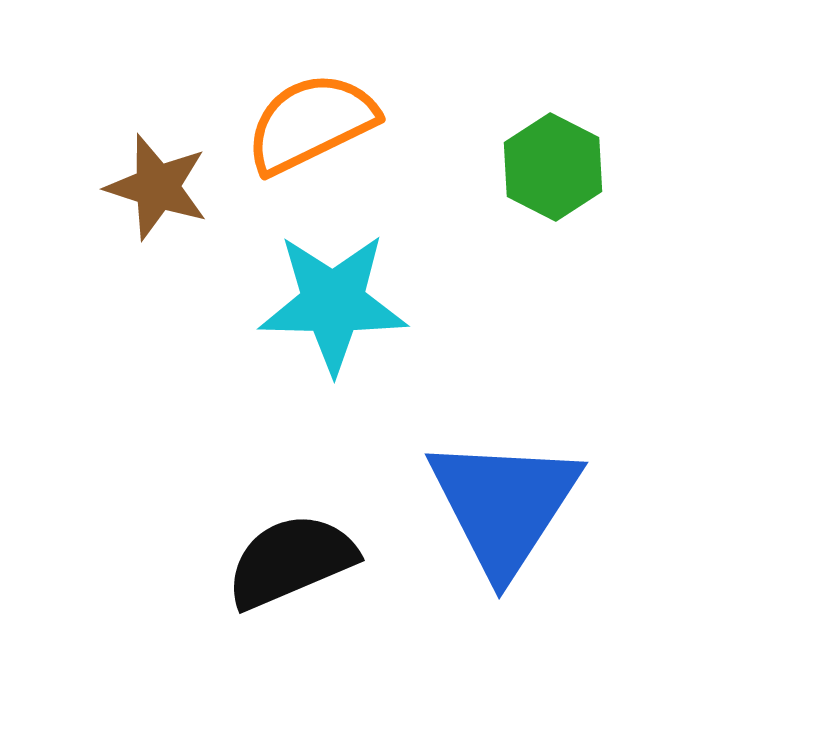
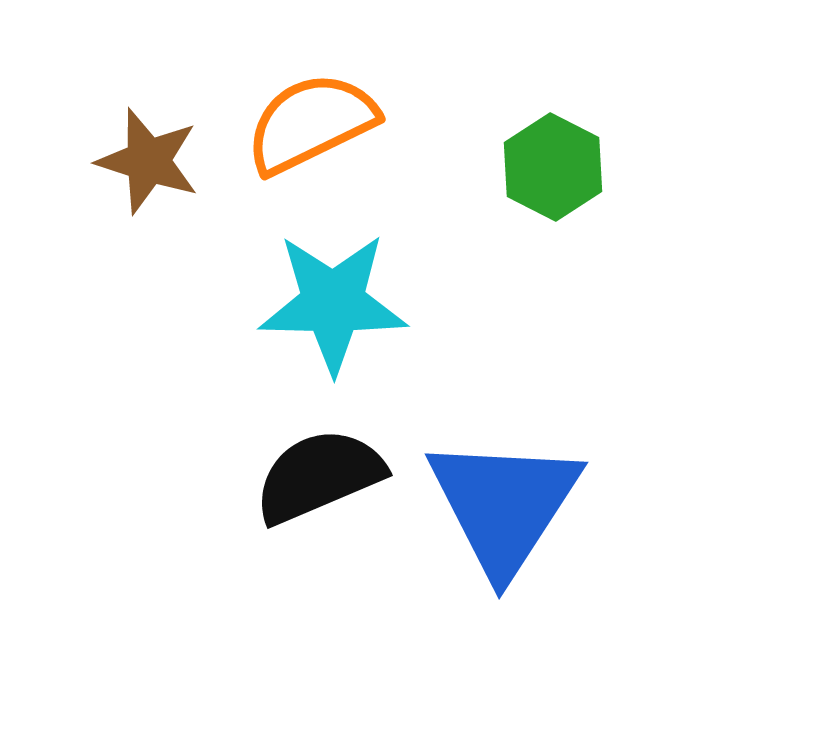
brown star: moved 9 px left, 26 px up
black semicircle: moved 28 px right, 85 px up
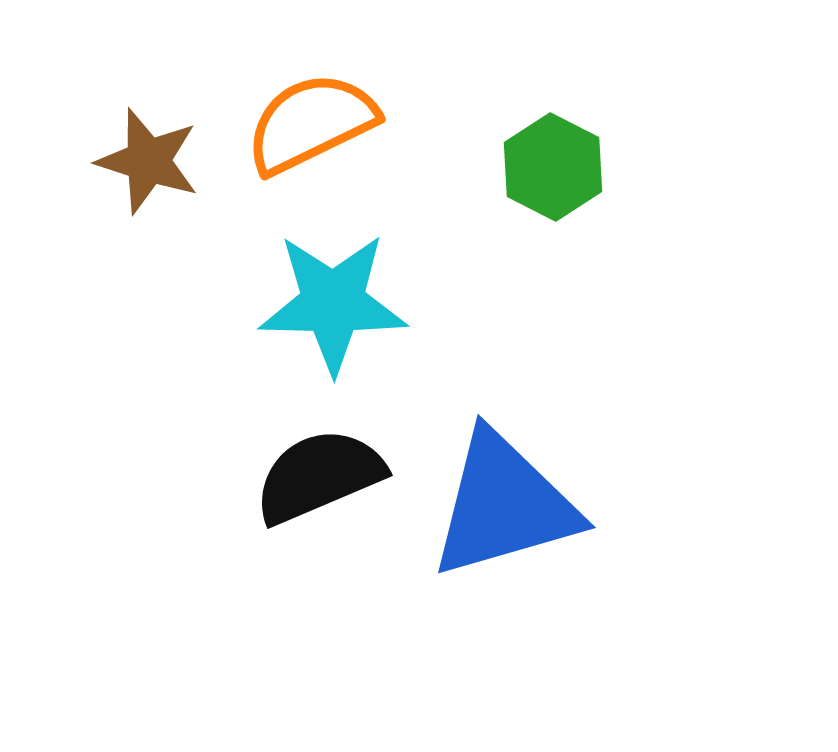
blue triangle: rotated 41 degrees clockwise
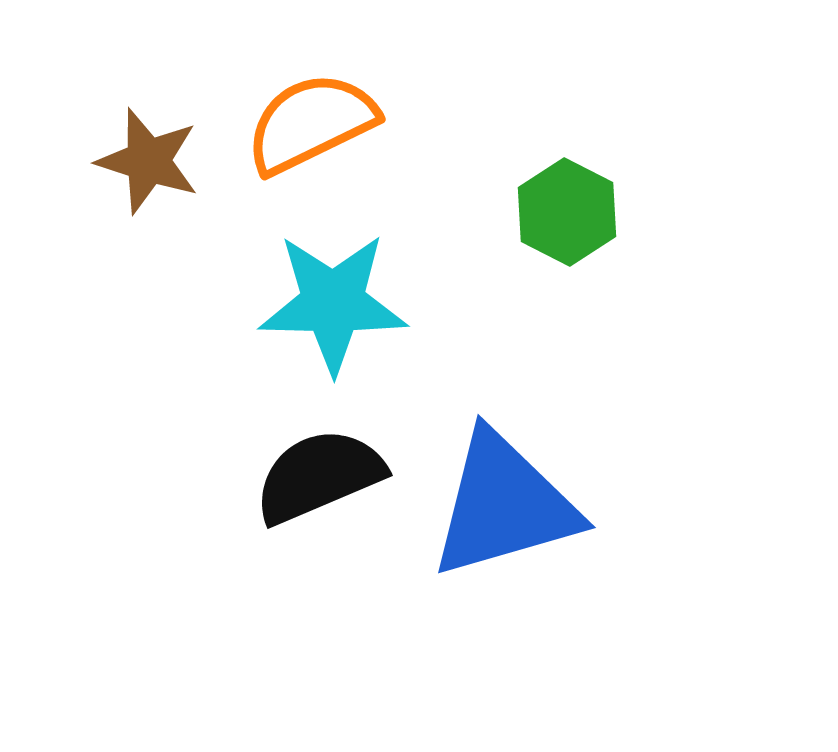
green hexagon: moved 14 px right, 45 px down
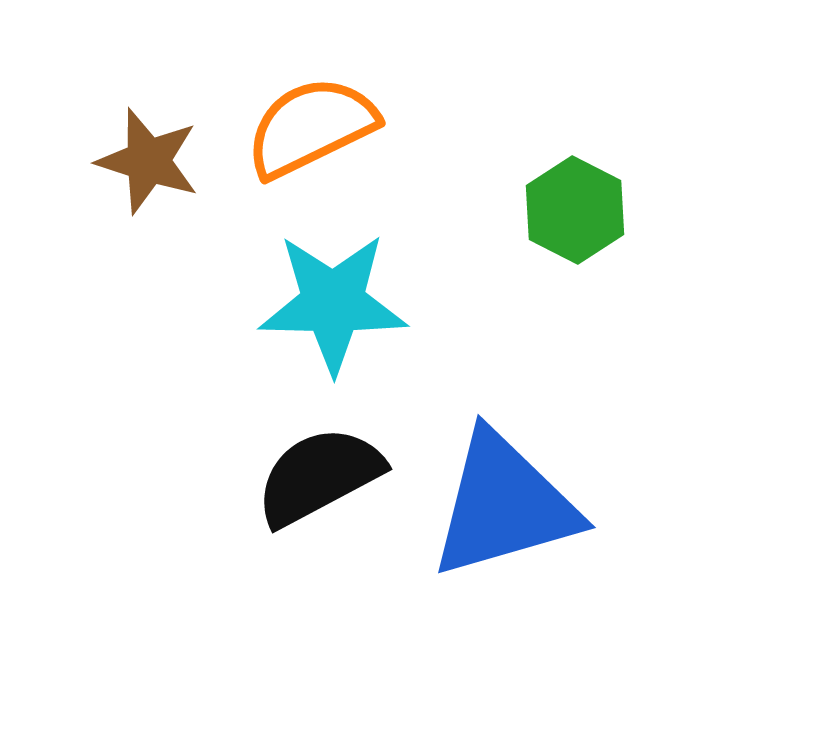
orange semicircle: moved 4 px down
green hexagon: moved 8 px right, 2 px up
black semicircle: rotated 5 degrees counterclockwise
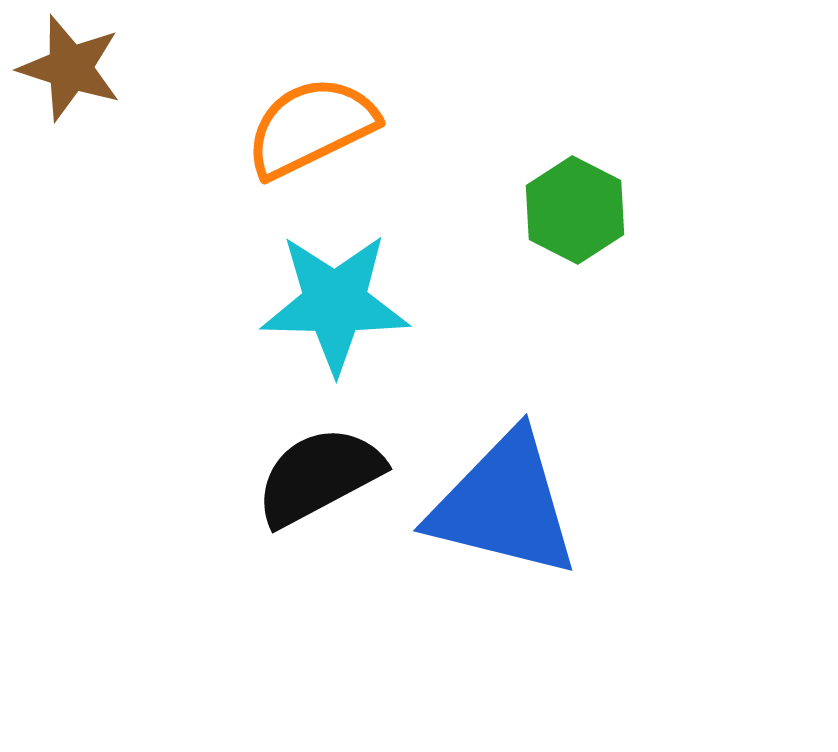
brown star: moved 78 px left, 93 px up
cyan star: moved 2 px right
blue triangle: rotated 30 degrees clockwise
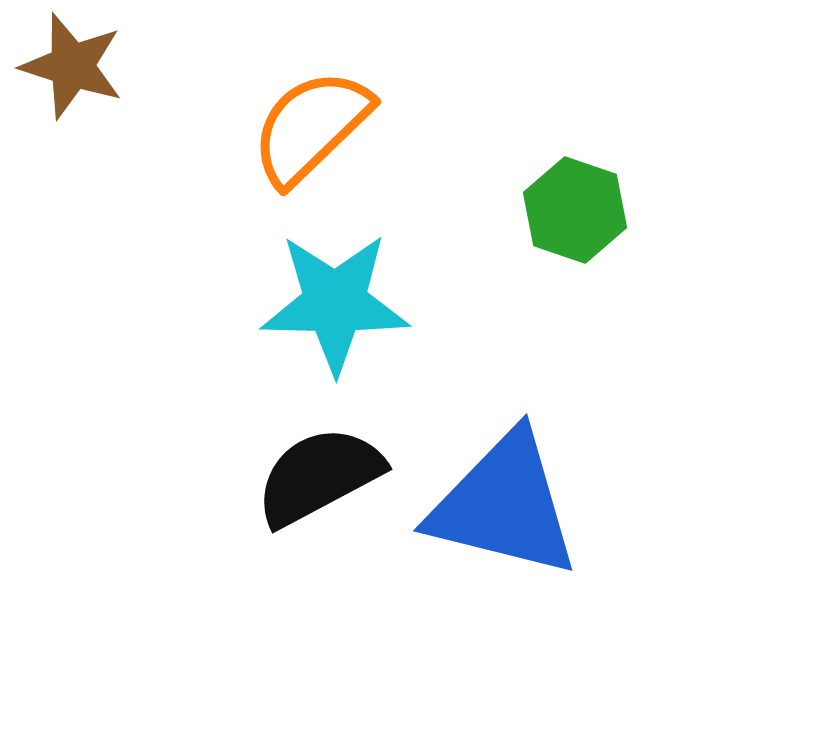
brown star: moved 2 px right, 2 px up
orange semicircle: rotated 18 degrees counterclockwise
green hexagon: rotated 8 degrees counterclockwise
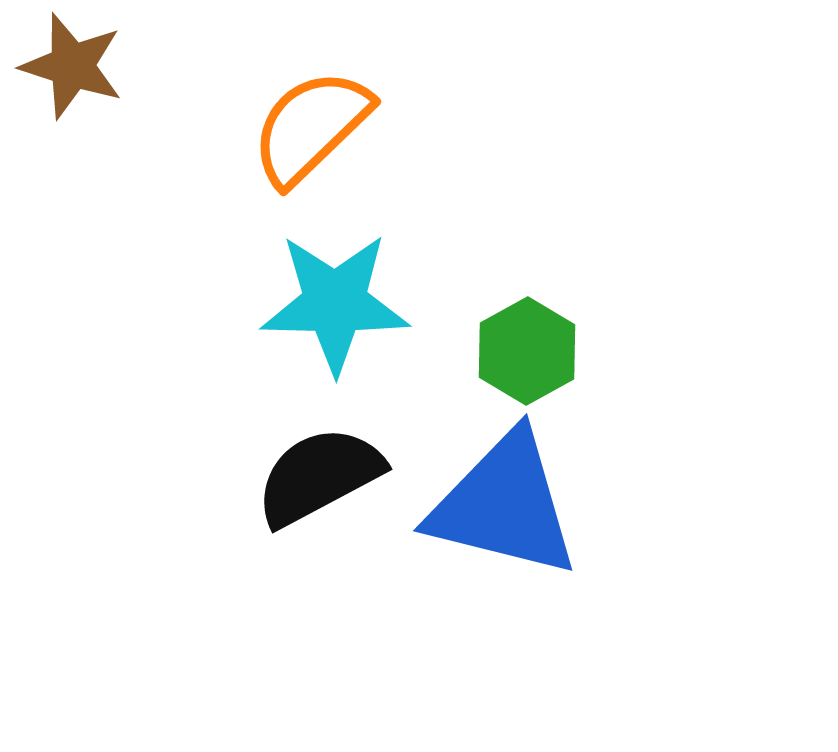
green hexagon: moved 48 px left, 141 px down; rotated 12 degrees clockwise
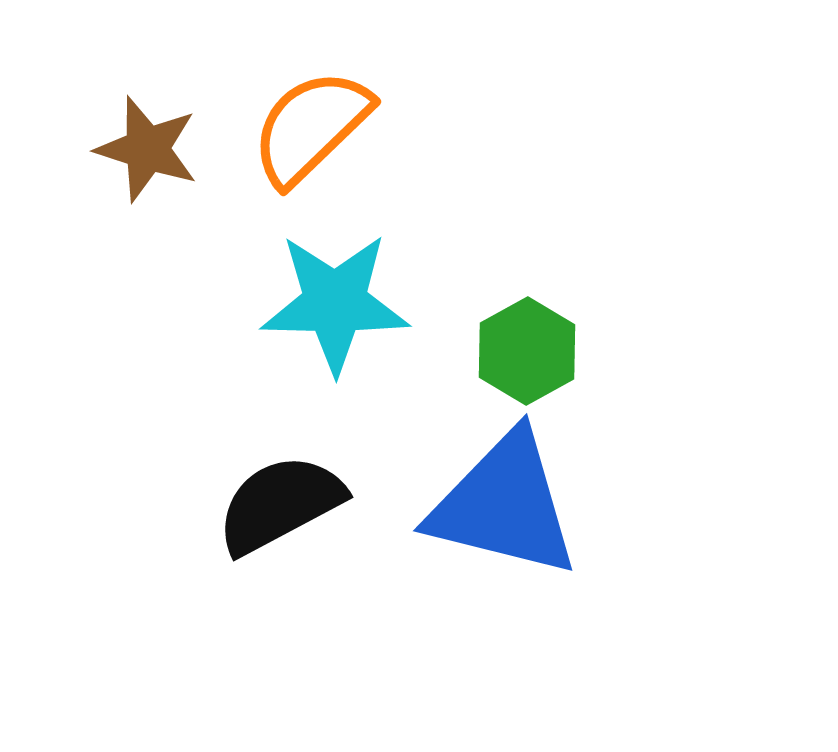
brown star: moved 75 px right, 83 px down
black semicircle: moved 39 px left, 28 px down
